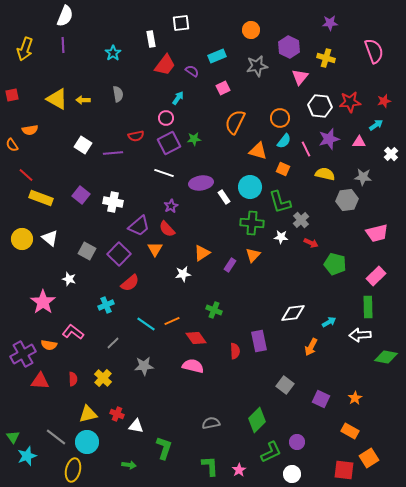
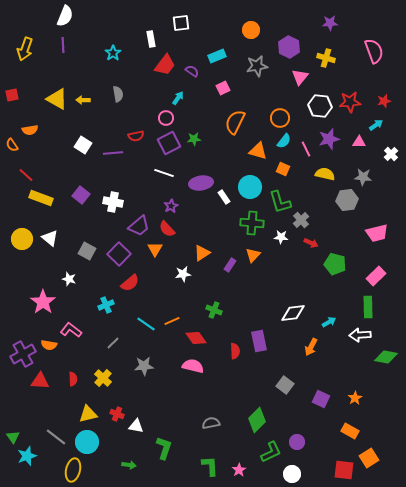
pink L-shape at (73, 332): moved 2 px left, 2 px up
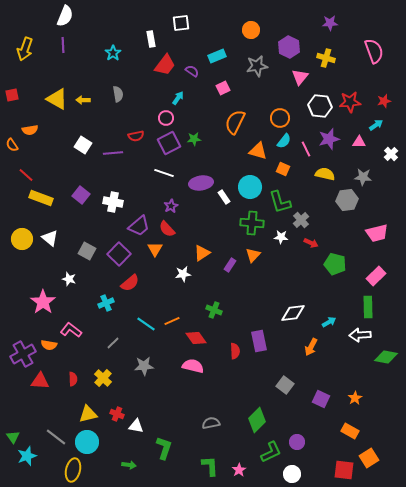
cyan cross at (106, 305): moved 2 px up
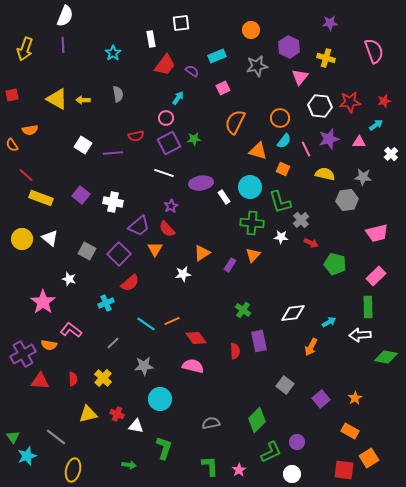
green cross at (214, 310): moved 29 px right; rotated 14 degrees clockwise
purple square at (321, 399): rotated 24 degrees clockwise
cyan circle at (87, 442): moved 73 px right, 43 px up
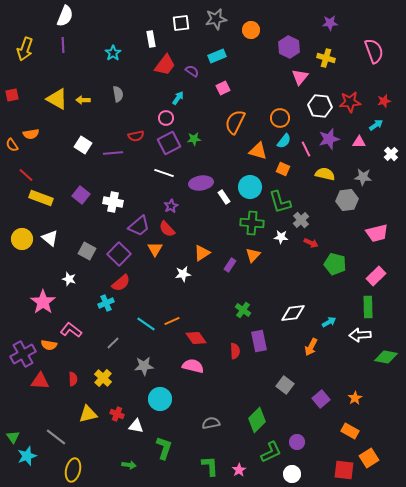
gray star at (257, 66): moved 41 px left, 47 px up
orange semicircle at (30, 130): moved 1 px right, 4 px down
red semicircle at (130, 283): moved 9 px left
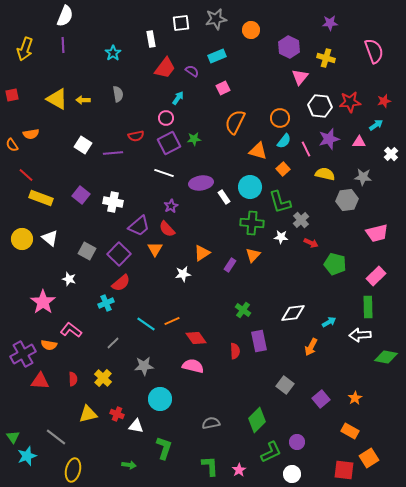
red trapezoid at (165, 65): moved 3 px down
orange square at (283, 169): rotated 24 degrees clockwise
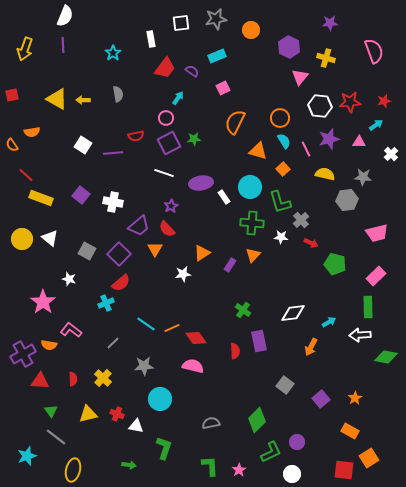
orange semicircle at (31, 134): moved 1 px right, 2 px up
cyan semicircle at (284, 141): rotated 70 degrees counterclockwise
orange line at (172, 321): moved 7 px down
green triangle at (13, 437): moved 38 px right, 26 px up
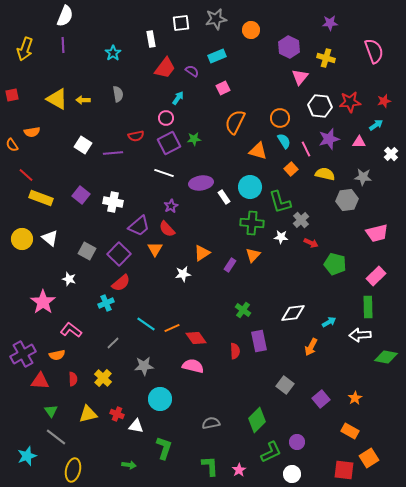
orange square at (283, 169): moved 8 px right
orange semicircle at (49, 345): moved 8 px right, 10 px down; rotated 21 degrees counterclockwise
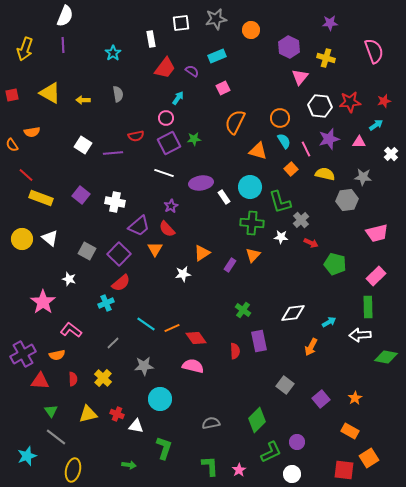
yellow triangle at (57, 99): moved 7 px left, 6 px up
white cross at (113, 202): moved 2 px right
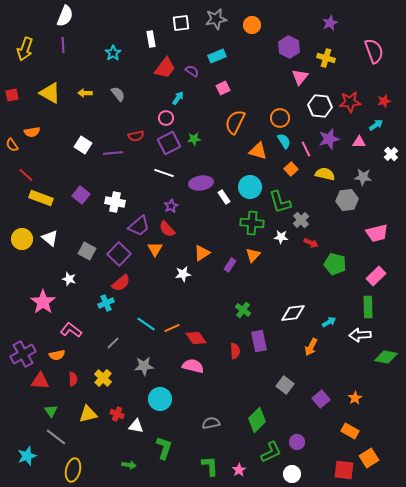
purple star at (330, 23): rotated 21 degrees counterclockwise
orange circle at (251, 30): moved 1 px right, 5 px up
gray semicircle at (118, 94): rotated 28 degrees counterclockwise
yellow arrow at (83, 100): moved 2 px right, 7 px up
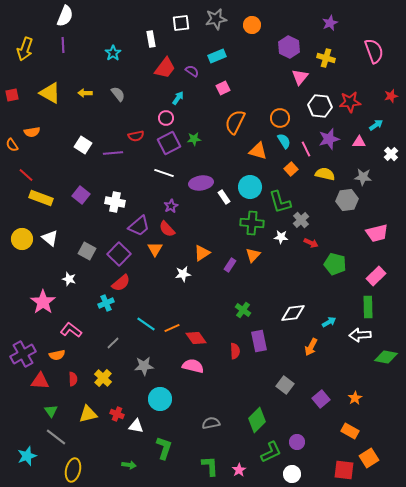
red star at (384, 101): moved 7 px right, 5 px up
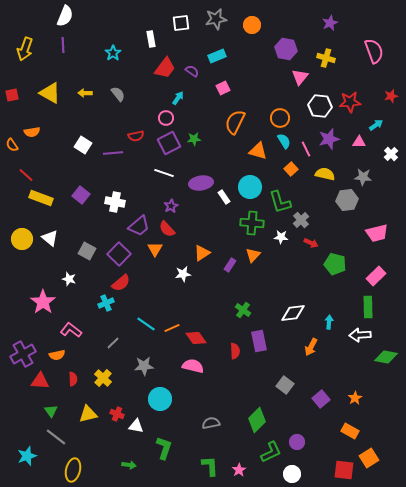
purple hexagon at (289, 47): moved 3 px left, 2 px down; rotated 15 degrees counterclockwise
cyan arrow at (329, 322): rotated 56 degrees counterclockwise
